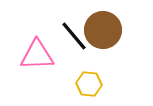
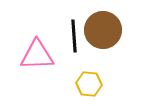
black line: rotated 36 degrees clockwise
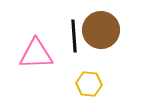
brown circle: moved 2 px left
pink triangle: moved 1 px left, 1 px up
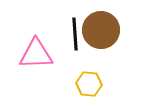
black line: moved 1 px right, 2 px up
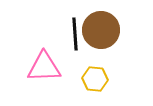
pink triangle: moved 8 px right, 13 px down
yellow hexagon: moved 6 px right, 5 px up
